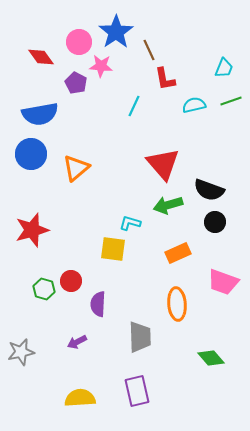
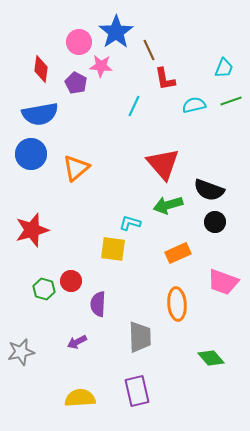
red diamond: moved 12 px down; rotated 44 degrees clockwise
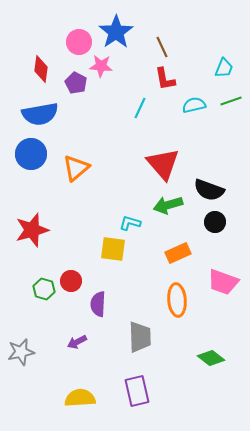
brown line: moved 13 px right, 3 px up
cyan line: moved 6 px right, 2 px down
orange ellipse: moved 4 px up
green diamond: rotated 12 degrees counterclockwise
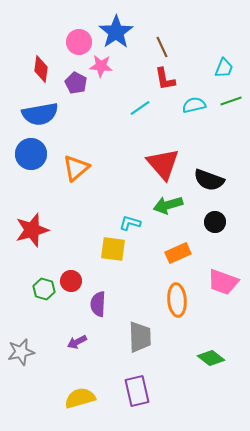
cyan line: rotated 30 degrees clockwise
black semicircle: moved 10 px up
yellow semicircle: rotated 12 degrees counterclockwise
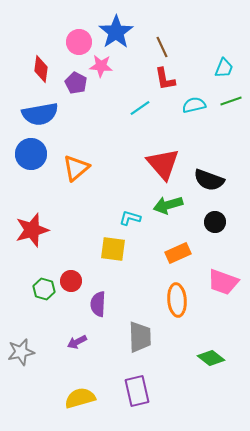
cyan L-shape: moved 5 px up
